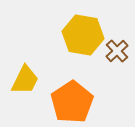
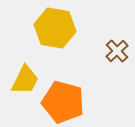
yellow hexagon: moved 28 px left, 7 px up
orange pentagon: moved 9 px left; rotated 24 degrees counterclockwise
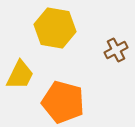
brown cross: moved 1 px left, 1 px up; rotated 15 degrees clockwise
yellow trapezoid: moved 5 px left, 5 px up
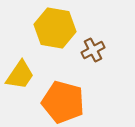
brown cross: moved 23 px left
yellow trapezoid: rotated 8 degrees clockwise
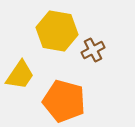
yellow hexagon: moved 2 px right, 3 px down
orange pentagon: moved 1 px right, 1 px up
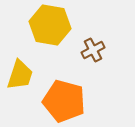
yellow hexagon: moved 7 px left, 6 px up
yellow trapezoid: rotated 16 degrees counterclockwise
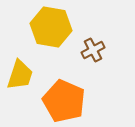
yellow hexagon: moved 1 px right, 2 px down
orange pentagon: rotated 9 degrees clockwise
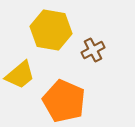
yellow hexagon: moved 3 px down
yellow trapezoid: rotated 32 degrees clockwise
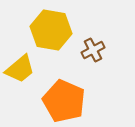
yellow trapezoid: moved 6 px up
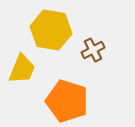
yellow trapezoid: moved 2 px right; rotated 28 degrees counterclockwise
orange pentagon: moved 3 px right; rotated 6 degrees counterclockwise
